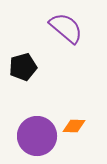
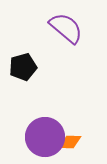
orange diamond: moved 4 px left, 16 px down
purple circle: moved 8 px right, 1 px down
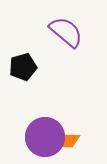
purple semicircle: moved 4 px down
orange diamond: moved 1 px left, 1 px up
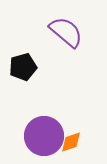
purple circle: moved 1 px left, 1 px up
orange diamond: moved 2 px right, 1 px down; rotated 20 degrees counterclockwise
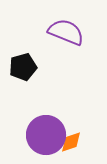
purple semicircle: rotated 18 degrees counterclockwise
purple circle: moved 2 px right, 1 px up
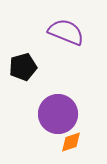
purple circle: moved 12 px right, 21 px up
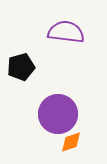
purple semicircle: rotated 15 degrees counterclockwise
black pentagon: moved 2 px left
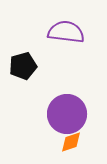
black pentagon: moved 2 px right, 1 px up
purple circle: moved 9 px right
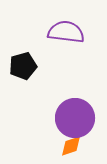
purple circle: moved 8 px right, 4 px down
orange diamond: moved 4 px down
